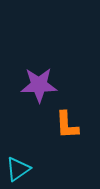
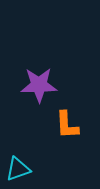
cyan triangle: rotated 16 degrees clockwise
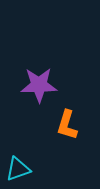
orange L-shape: rotated 20 degrees clockwise
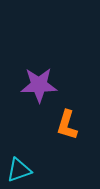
cyan triangle: moved 1 px right, 1 px down
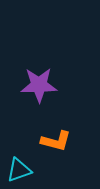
orange L-shape: moved 11 px left, 16 px down; rotated 92 degrees counterclockwise
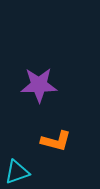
cyan triangle: moved 2 px left, 2 px down
